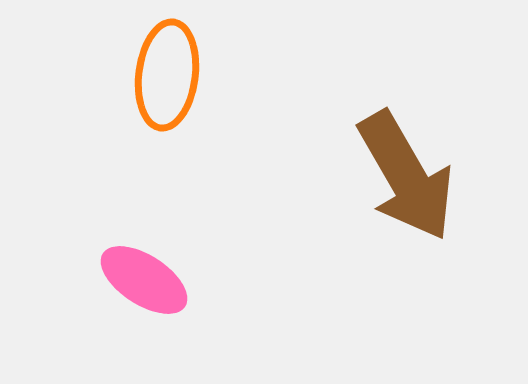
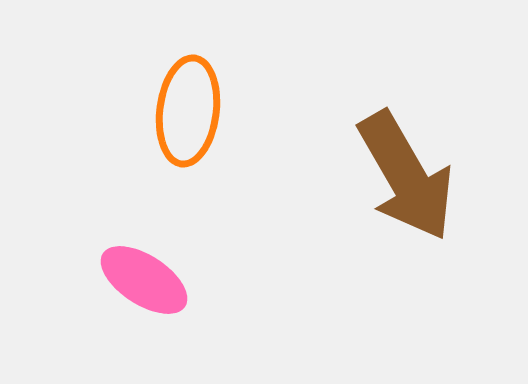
orange ellipse: moved 21 px right, 36 px down
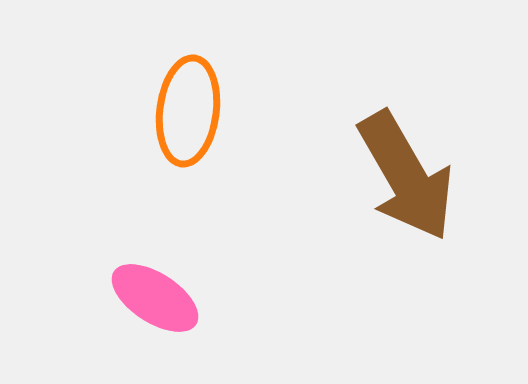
pink ellipse: moved 11 px right, 18 px down
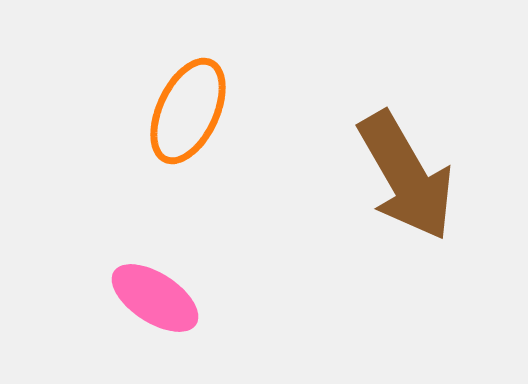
orange ellipse: rotated 18 degrees clockwise
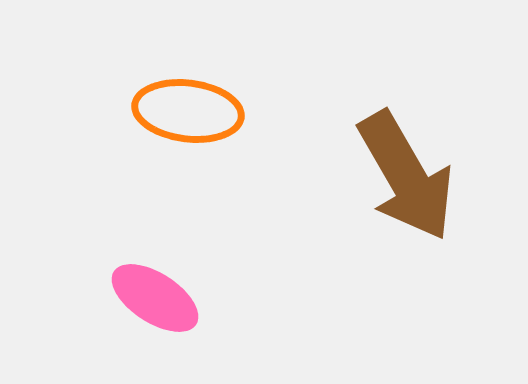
orange ellipse: rotated 72 degrees clockwise
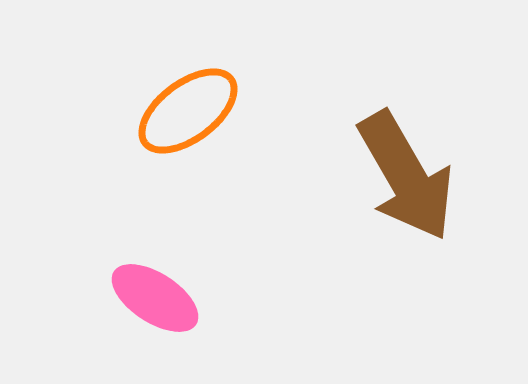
orange ellipse: rotated 44 degrees counterclockwise
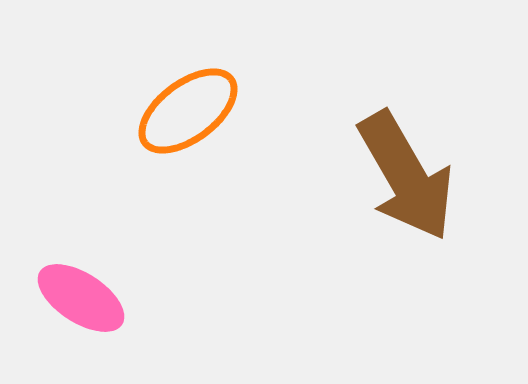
pink ellipse: moved 74 px left
